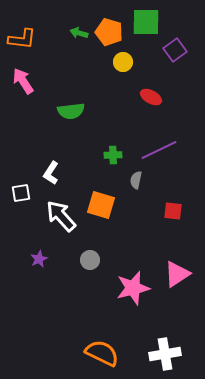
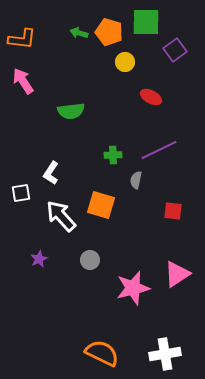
yellow circle: moved 2 px right
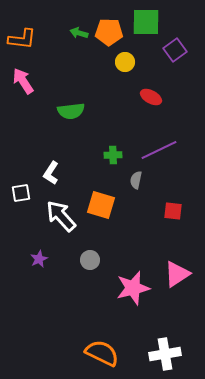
orange pentagon: rotated 16 degrees counterclockwise
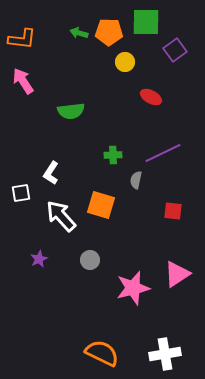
purple line: moved 4 px right, 3 px down
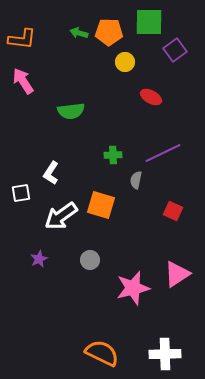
green square: moved 3 px right
red square: rotated 18 degrees clockwise
white arrow: rotated 84 degrees counterclockwise
white cross: rotated 8 degrees clockwise
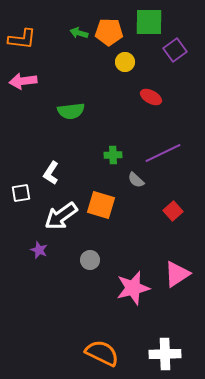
pink arrow: rotated 64 degrees counterclockwise
gray semicircle: rotated 60 degrees counterclockwise
red square: rotated 24 degrees clockwise
purple star: moved 9 px up; rotated 24 degrees counterclockwise
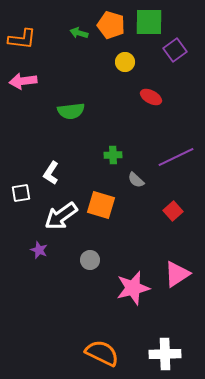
orange pentagon: moved 2 px right, 7 px up; rotated 16 degrees clockwise
purple line: moved 13 px right, 4 px down
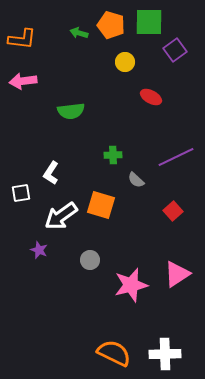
pink star: moved 2 px left, 3 px up
orange semicircle: moved 12 px right
